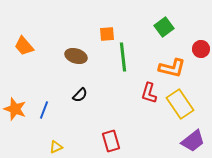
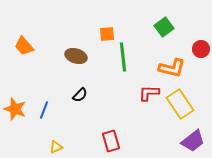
red L-shape: rotated 75 degrees clockwise
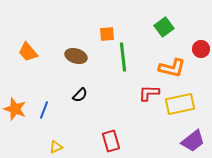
orange trapezoid: moved 4 px right, 6 px down
yellow rectangle: rotated 68 degrees counterclockwise
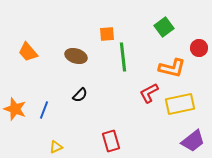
red circle: moved 2 px left, 1 px up
red L-shape: rotated 30 degrees counterclockwise
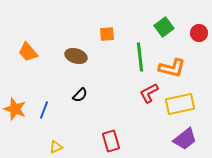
red circle: moved 15 px up
green line: moved 17 px right
purple trapezoid: moved 8 px left, 2 px up
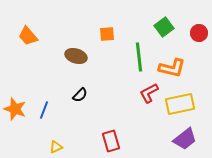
orange trapezoid: moved 16 px up
green line: moved 1 px left
